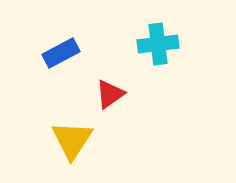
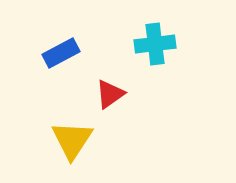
cyan cross: moved 3 px left
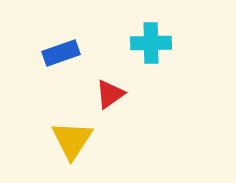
cyan cross: moved 4 px left, 1 px up; rotated 6 degrees clockwise
blue rectangle: rotated 9 degrees clockwise
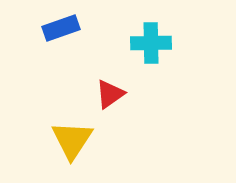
blue rectangle: moved 25 px up
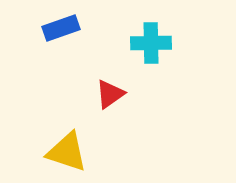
yellow triangle: moved 5 px left, 12 px down; rotated 45 degrees counterclockwise
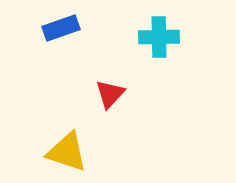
cyan cross: moved 8 px right, 6 px up
red triangle: rotated 12 degrees counterclockwise
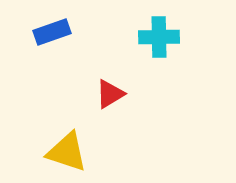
blue rectangle: moved 9 px left, 4 px down
red triangle: rotated 16 degrees clockwise
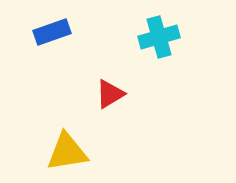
cyan cross: rotated 15 degrees counterclockwise
yellow triangle: rotated 27 degrees counterclockwise
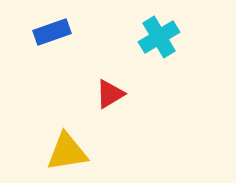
cyan cross: rotated 15 degrees counterclockwise
